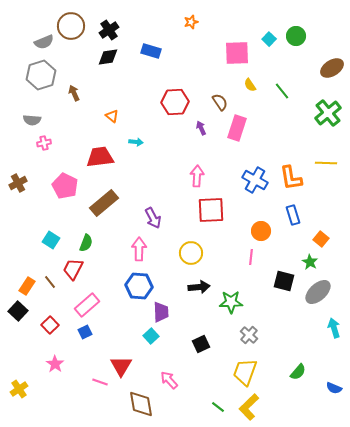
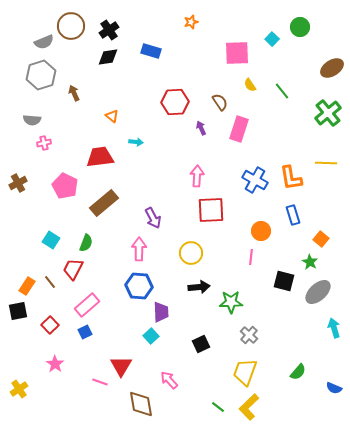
green circle at (296, 36): moved 4 px right, 9 px up
cyan square at (269, 39): moved 3 px right
pink rectangle at (237, 128): moved 2 px right, 1 px down
black square at (18, 311): rotated 36 degrees clockwise
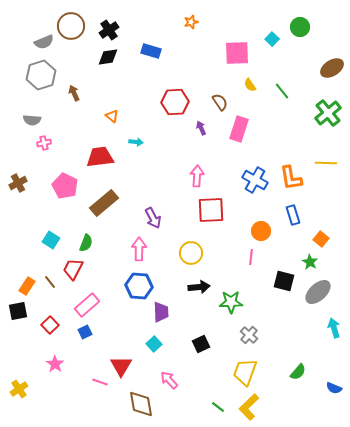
cyan square at (151, 336): moved 3 px right, 8 px down
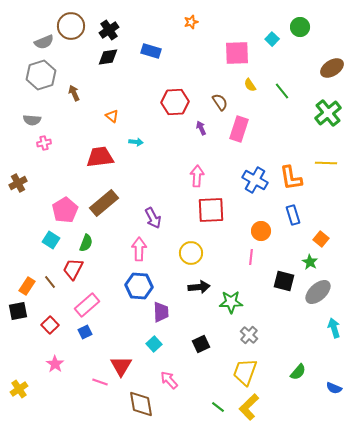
pink pentagon at (65, 186): moved 24 px down; rotated 15 degrees clockwise
